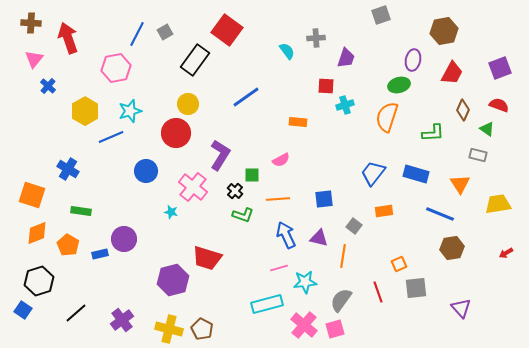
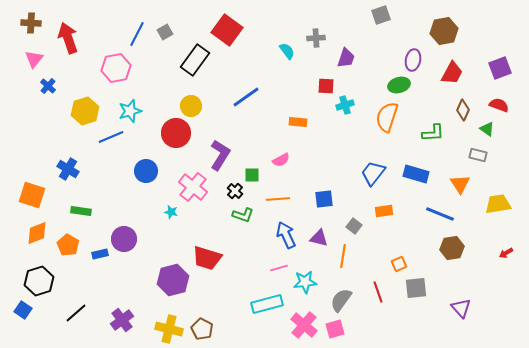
yellow circle at (188, 104): moved 3 px right, 2 px down
yellow hexagon at (85, 111): rotated 12 degrees clockwise
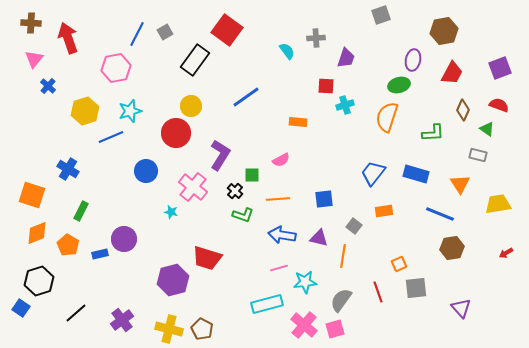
green rectangle at (81, 211): rotated 72 degrees counterclockwise
blue arrow at (286, 235): moved 4 px left; rotated 56 degrees counterclockwise
blue square at (23, 310): moved 2 px left, 2 px up
